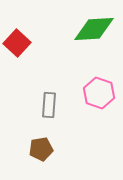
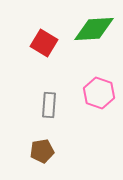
red square: moved 27 px right; rotated 12 degrees counterclockwise
brown pentagon: moved 1 px right, 2 px down
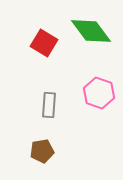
green diamond: moved 3 px left, 2 px down; rotated 57 degrees clockwise
